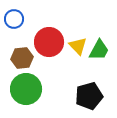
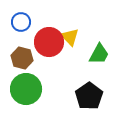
blue circle: moved 7 px right, 3 px down
yellow triangle: moved 8 px left, 9 px up
green trapezoid: moved 4 px down
brown hexagon: rotated 20 degrees clockwise
black pentagon: rotated 20 degrees counterclockwise
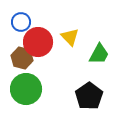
red circle: moved 11 px left
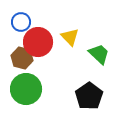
green trapezoid: rotated 75 degrees counterclockwise
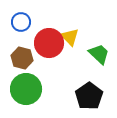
red circle: moved 11 px right, 1 px down
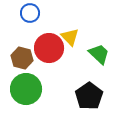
blue circle: moved 9 px right, 9 px up
red circle: moved 5 px down
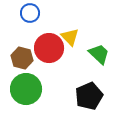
black pentagon: rotated 12 degrees clockwise
